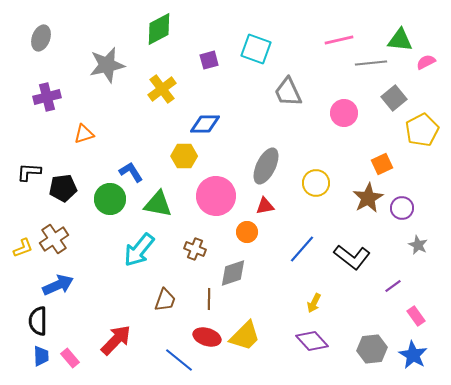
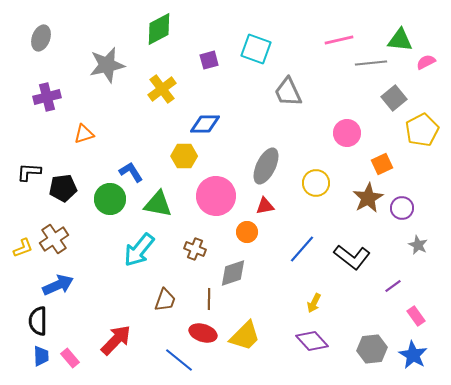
pink circle at (344, 113): moved 3 px right, 20 px down
red ellipse at (207, 337): moved 4 px left, 4 px up
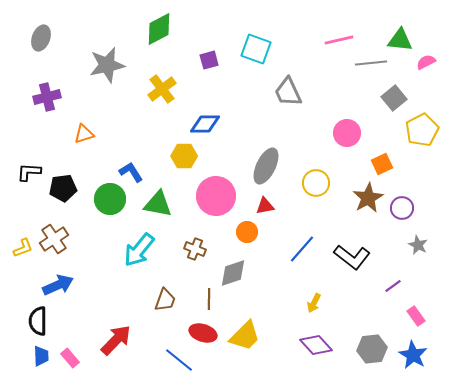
purple diamond at (312, 341): moved 4 px right, 4 px down
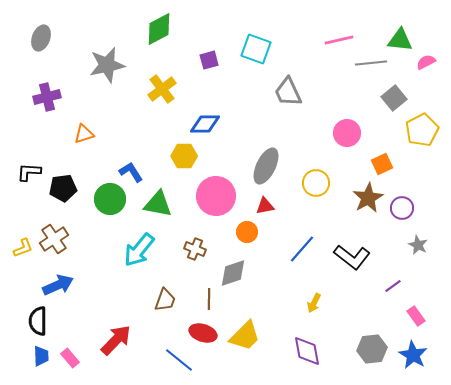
purple diamond at (316, 345): moved 9 px left, 6 px down; rotated 32 degrees clockwise
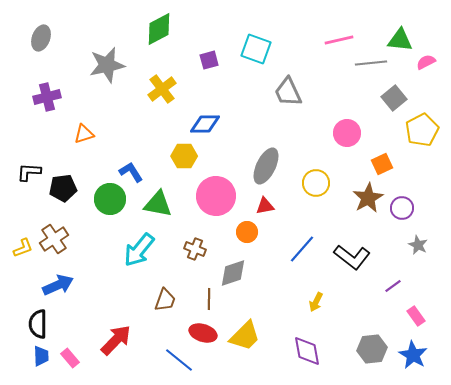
yellow arrow at (314, 303): moved 2 px right, 1 px up
black semicircle at (38, 321): moved 3 px down
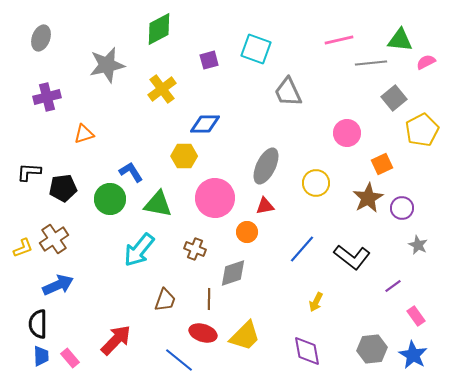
pink circle at (216, 196): moved 1 px left, 2 px down
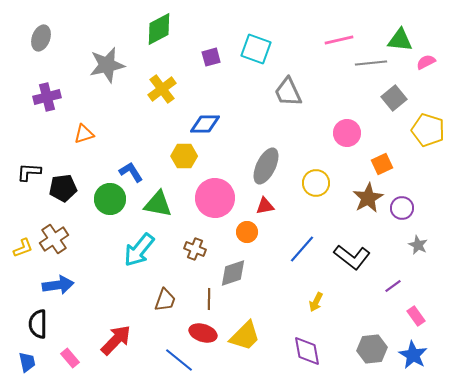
purple square at (209, 60): moved 2 px right, 3 px up
yellow pentagon at (422, 130): moved 6 px right; rotated 28 degrees counterclockwise
blue arrow at (58, 285): rotated 16 degrees clockwise
blue trapezoid at (41, 356): moved 14 px left, 6 px down; rotated 10 degrees counterclockwise
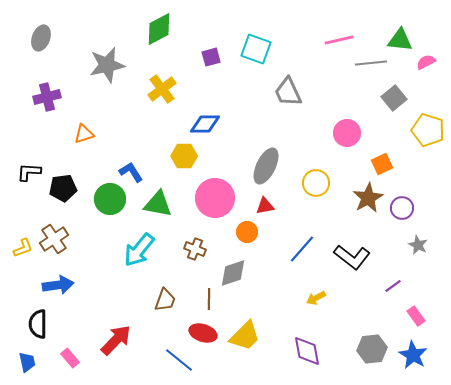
yellow arrow at (316, 302): moved 4 px up; rotated 36 degrees clockwise
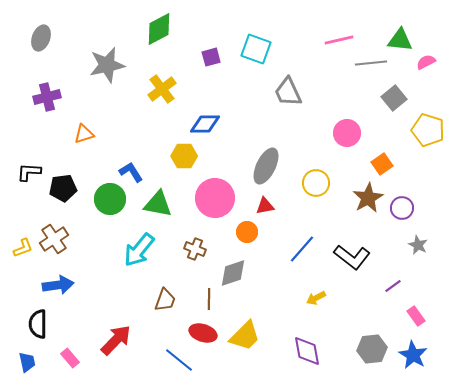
orange square at (382, 164): rotated 10 degrees counterclockwise
